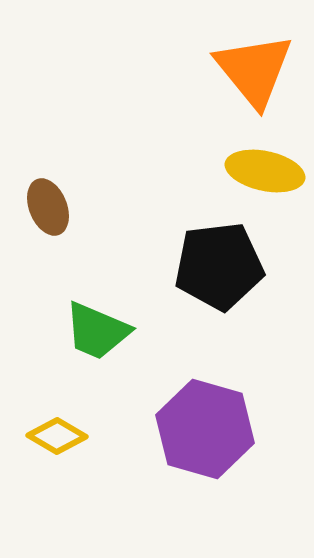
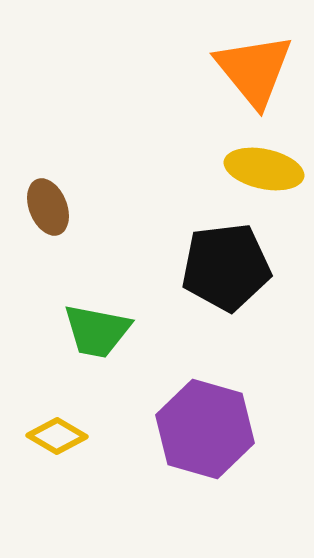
yellow ellipse: moved 1 px left, 2 px up
black pentagon: moved 7 px right, 1 px down
green trapezoid: rotated 12 degrees counterclockwise
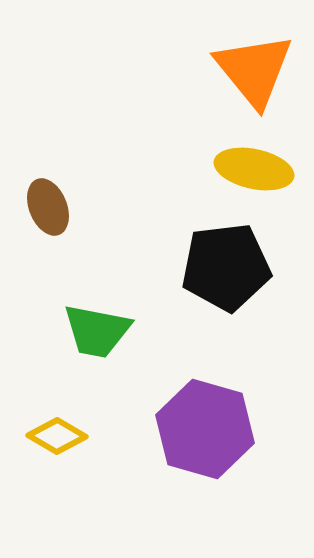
yellow ellipse: moved 10 px left
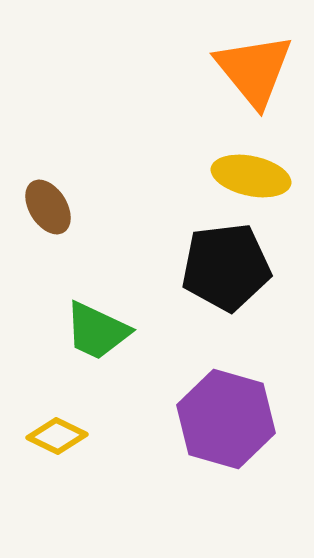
yellow ellipse: moved 3 px left, 7 px down
brown ellipse: rotated 10 degrees counterclockwise
green trapezoid: rotated 14 degrees clockwise
purple hexagon: moved 21 px right, 10 px up
yellow diamond: rotated 4 degrees counterclockwise
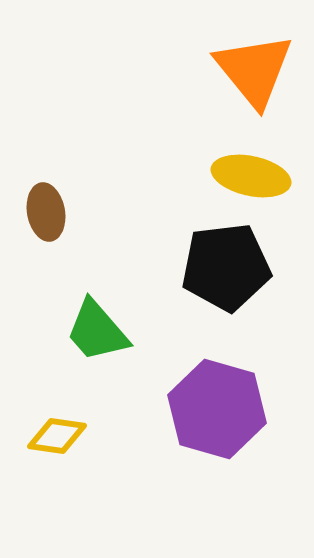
brown ellipse: moved 2 px left, 5 px down; rotated 22 degrees clockwise
green trapezoid: rotated 24 degrees clockwise
purple hexagon: moved 9 px left, 10 px up
yellow diamond: rotated 18 degrees counterclockwise
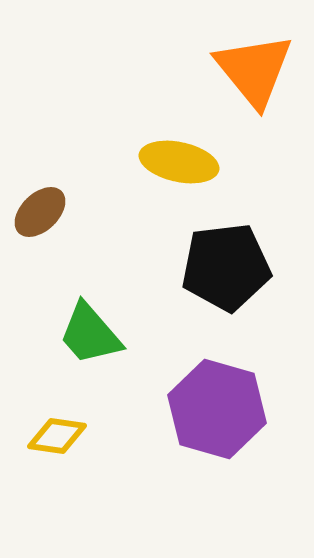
yellow ellipse: moved 72 px left, 14 px up
brown ellipse: moved 6 px left; rotated 56 degrees clockwise
green trapezoid: moved 7 px left, 3 px down
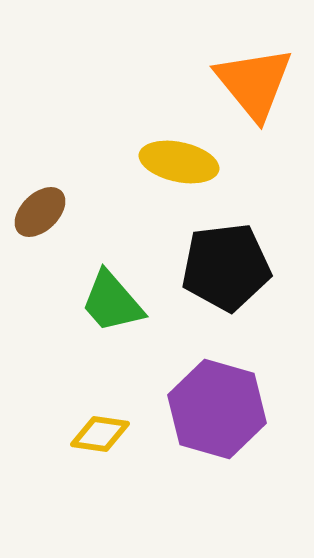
orange triangle: moved 13 px down
green trapezoid: moved 22 px right, 32 px up
yellow diamond: moved 43 px right, 2 px up
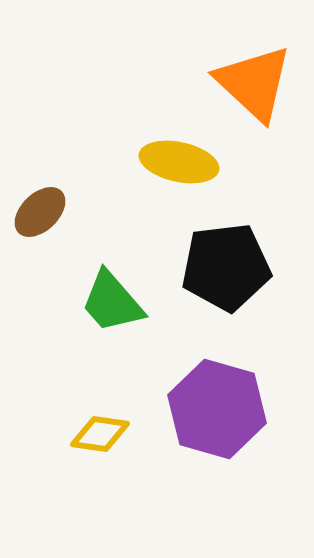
orange triangle: rotated 8 degrees counterclockwise
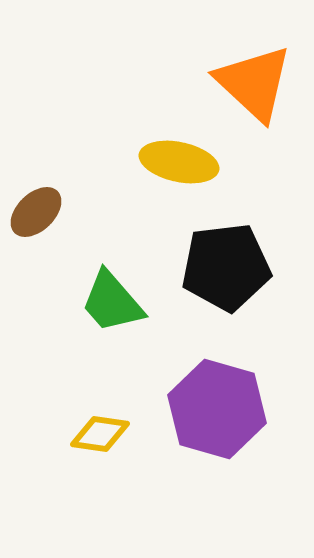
brown ellipse: moved 4 px left
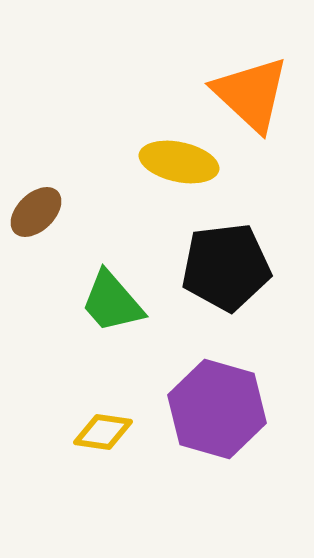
orange triangle: moved 3 px left, 11 px down
yellow diamond: moved 3 px right, 2 px up
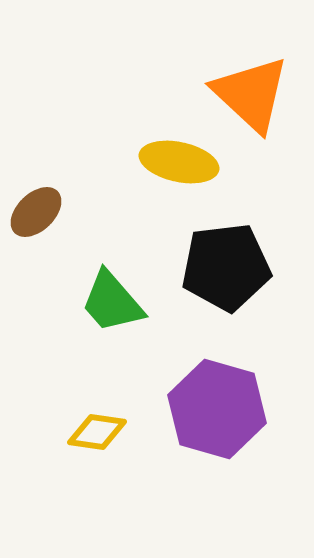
yellow diamond: moved 6 px left
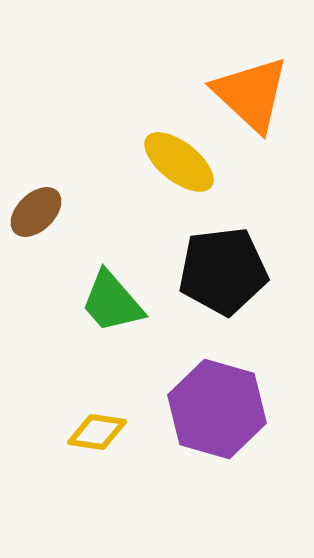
yellow ellipse: rotated 26 degrees clockwise
black pentagon: moved 3 px left, 4 px down
